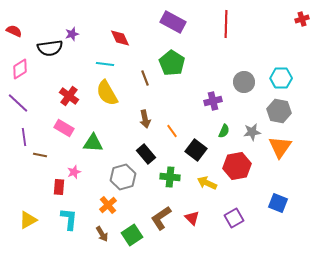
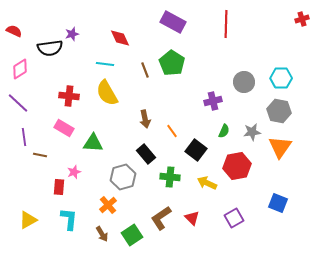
brown line at (145, 78): moved 8 px up
red cross at (69, 96): rotated 30 degrees counterclockwise
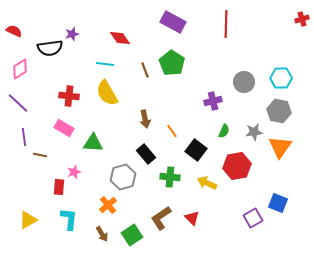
red diamond at (120, 38): rotated 10 degrees counterclockwise
gray star at (252, 132): moved 2 px right
purple square at (234, 218): moved 19 px right
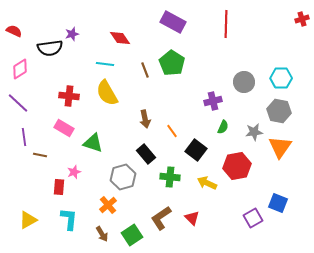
green semicircle at (224, 131): moved 1 px left, 4 px up
green triangle at (93, 143): rotated 15 degrees clockwise
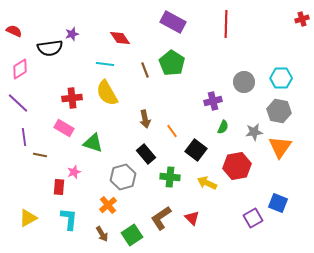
red cross at (69, 96): moved 3 px right, 2 px down; rotated 12 degrees counterclockwise
yellow triangle at (28, 220): moved 2 px up
